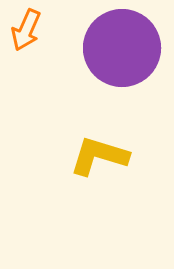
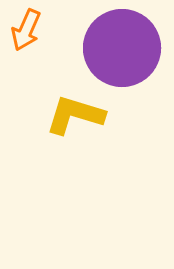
yellow L-shape: moved 24 px left, 41 px up
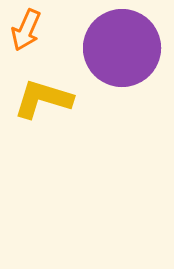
yellow L-shape: moved 32 px left, 16 px up
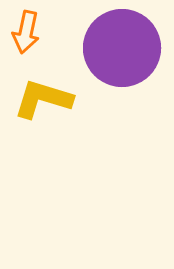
orange arrow: moved 2 px down; rotated 12 degrees counterclockwise
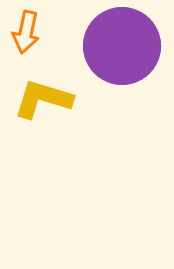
purple circle: moved 2 px up
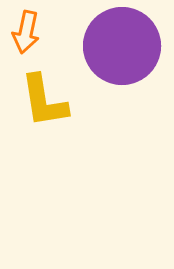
yellow L-shape: moved 1 px right, 2 px down; rotated 116 degrees counterclockwise
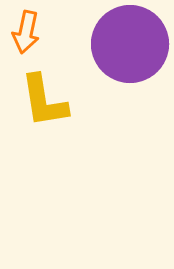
purple circle: moved 8 px right, 2 px up
